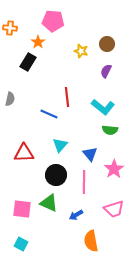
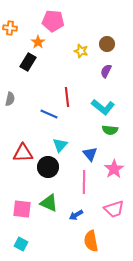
red triangle: moved 1 px left
black circle: moved 8 px left, 8 px up
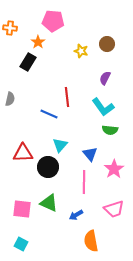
purple semicircle: moved 1 px left, 7 px down
cyan L-shape: rotated 15 degrees clockwise
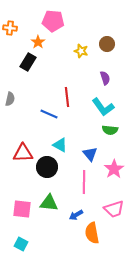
purple semicircle: rotated 136 degrees clockwise
cyan triangle: rotated 42 degrees counterclockwise
black circle: moved 1 px left
green triangle: rotated 18 degrees counterclockwise
orange semicircle: moved 1 px right, 8 px up
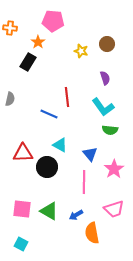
green triangle: moved 8 px down; rotated 24 degrees clockwise
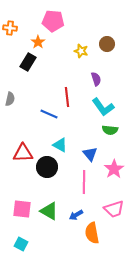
purple semicircle: moved 9 px left, 1 px down
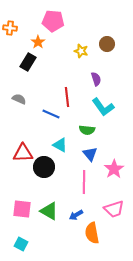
gray semicircle: moved 9 px right; rotated 80 degrees counterclockwise
blue line: moved 2 px right
green semicircle: moved 23 px left
black circle: moved 3 px left
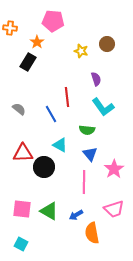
orange star: moved 1 px left
gray semicircle: moved 10 px down; rotated 16 degrees clockwise
blue line: rotated 36 degrees clockwise
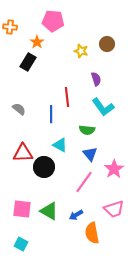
orange cross: moved 1 px up
blue line: rotated 30 degrees clockwise
pink line: rotated 35 degrees clockwise
